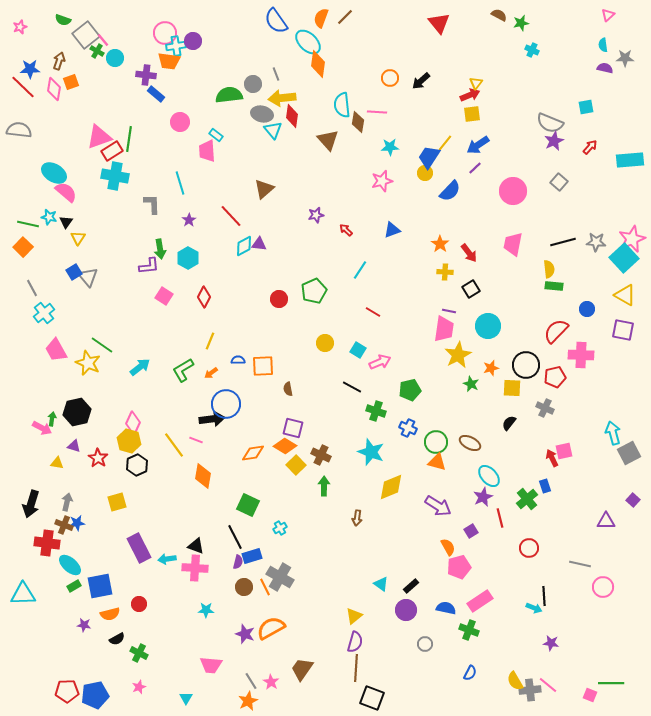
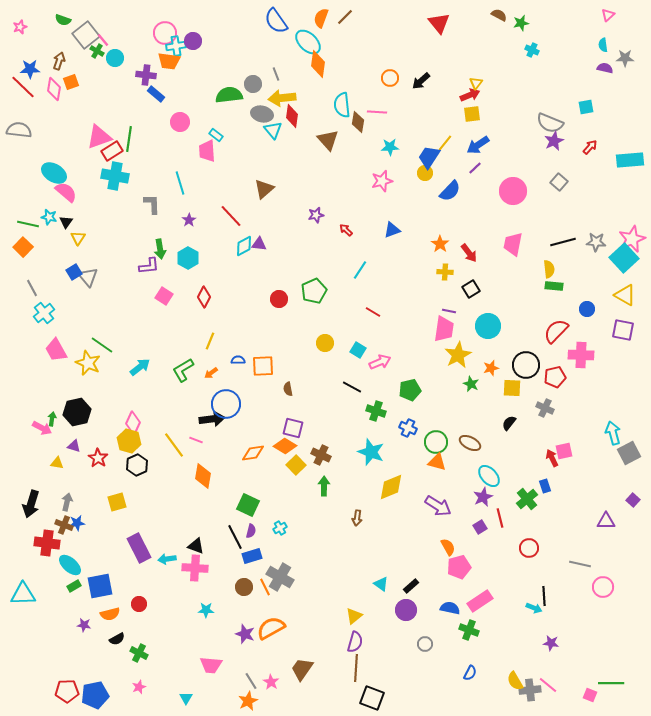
purple square at (471, 531): moved 9 px right, 4 px up
purple semicircle at (238, 562): moved 13 px right, 31 px up
blue semicircle at (446, 608): moved 4 px right
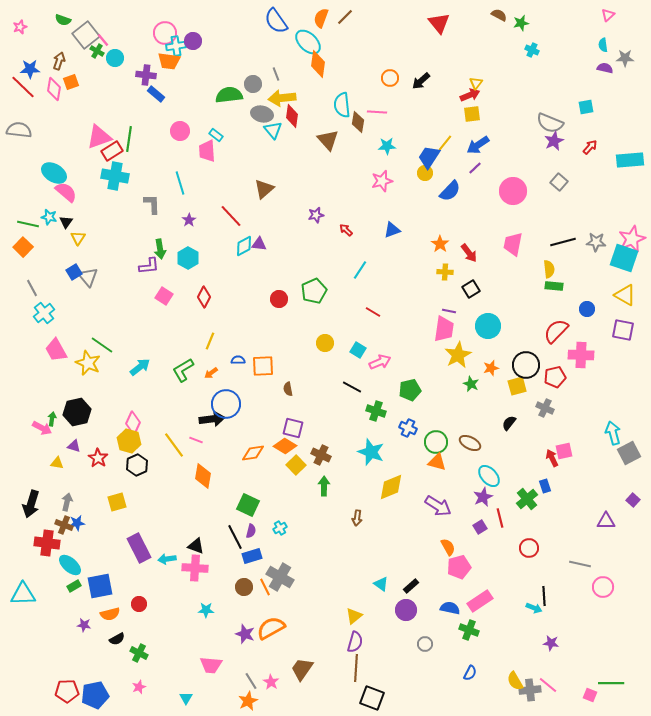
pink circle at (180, 122): moved 9 px down
cyan star at (390, 147): moved 3 px left, 1 px up
cyan square at (624, 258): rotated 28 degrees counterclockwise
yellow square at (512, 388): moved 5 px right, 2 px up; rotated 18 degrees counterclockwise
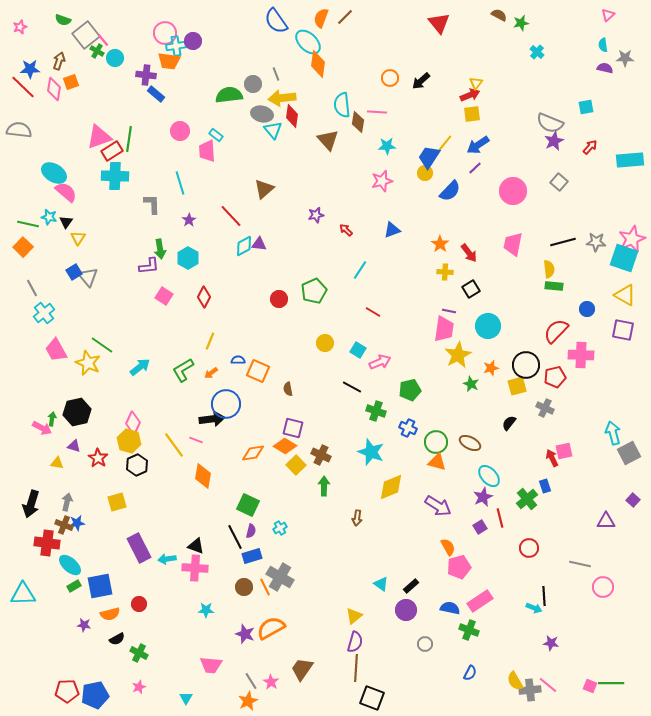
cyan cross at (532, 50): moved 5 px right, 2 px down; rotated 16 degrees clockwise
cyan cross at (115, 176): rotated 8 degrees counterclockwise
orange square at (263, 366): moved 5 px left, 5 px down; rotated 25 degrees clockwise
pink square at (590, 695): moved 9 px up
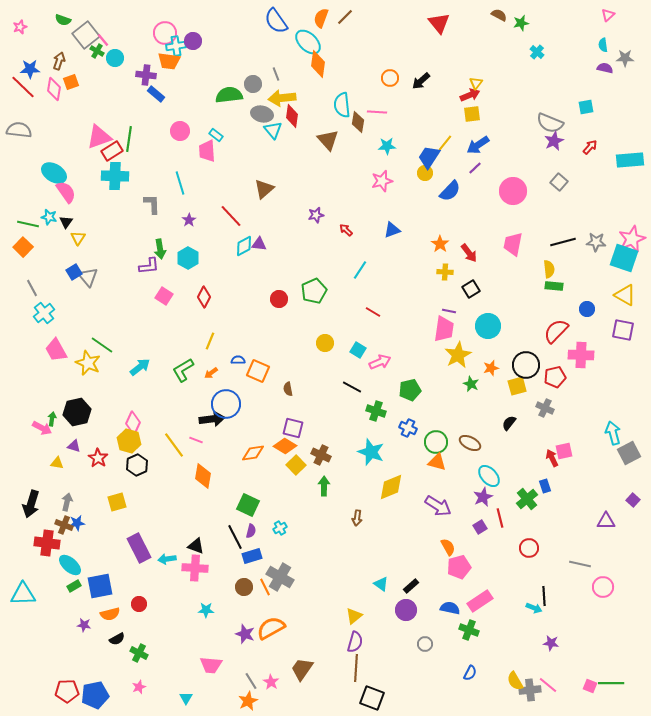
pink semicircle at (66, 192): rotated 15 degrees clockwise
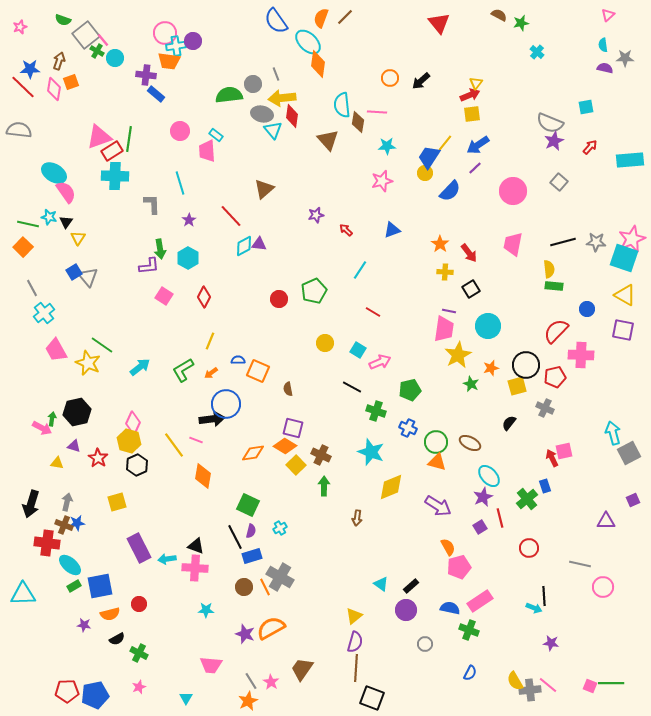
purple square at (633, 500): rotated 24 degrees clockwise
